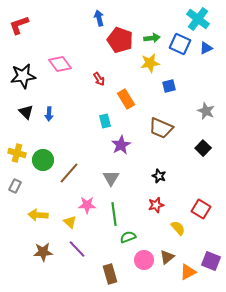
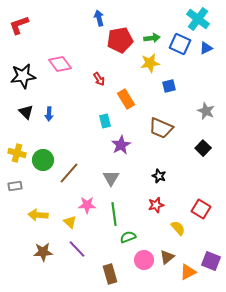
red pentagon at (120, 40): rotated 30 degrees counterclockwise
gray rectangle at (15, 186): rotated 56 degrees clockwise
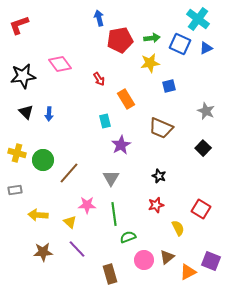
gray rectangle at (15, 186): moved 4 px down
yellow semicircle at (178, 228): rotated 14 degrees clockwise
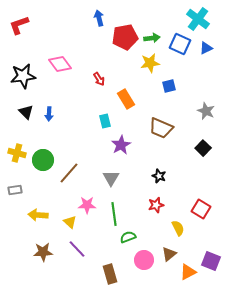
red pentagon at (120, 40): moved 5 px right, 3 px up
brown triangle at (167, 257): moved 2 px right, 3 px up
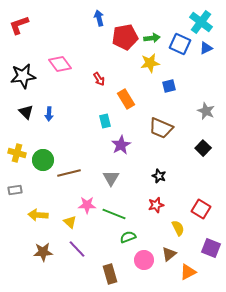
cyan cross at (198, 19): moved 3 px right, 3 px down
brown line at (69, 173): rotated 35 degrees clockwise
green line at (114, 214): rotated 60 degrees counterclockwise
purple square at (211, 261): moved 13 px up
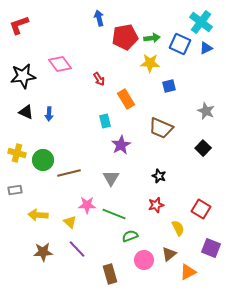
yellow star at (150, 63): rotated 12 degrees clockwise
black triangle at (26, 112): rotated 21 degrees counterclockwise
green semicircle at (128, 237): moved 2 px right, 1 px up
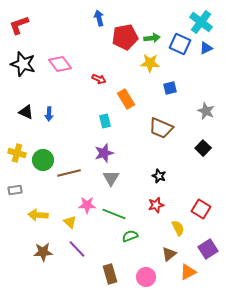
black star at (23, 76): moved 12 px up; rotated 25 degrees clockwise
red arrow at (99, 79): rotated 32 degrees counterclockwise
blue square at (169, 86): moved 1 px right, 2 px down
purple star at (121, 145): moved 17 px left, 8 px down; rotated 12 degrees clockwise
purple square at (211, 248): moved 3 px left, 1 px down; rotated 36 degrees clockwise
pink circle at (144, 260): moved 2 px right, 17 px down
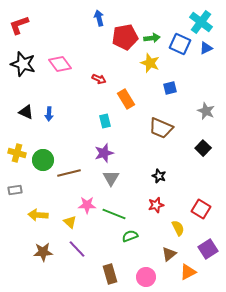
yellow star at (150, 63): rotated 18 degrees clockwise
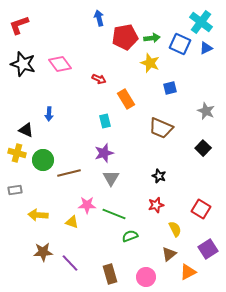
black triangle at (26, 112): moved 18 px down
yellow triangle at (70, 222): moved 2 px right; rotated 24 degrees counterclockwise
yellow semicircle at (178, 228): moved 3 px left, 1 px down
purple line at (77, 249): moved 7 px left, 14 px down
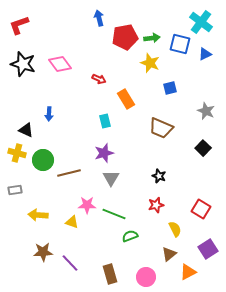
blue square at (180, 44): rotated 10 degrees counterclockwise
blue triangle at (206, 48): moved 1 px left, 6 px down
